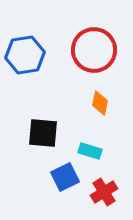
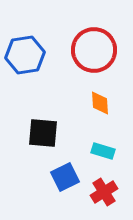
orange diamond: rotated 15 degrees counterclockwise
cyan rectangle: moved 13 px right
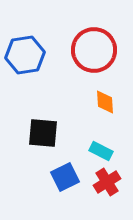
orange diamond: moved 5 px right, 1 px up
cyan rectangle: moved 2 px left; rotated 10 degrees clockwise
red cross: moved 3 px right, 10 px up
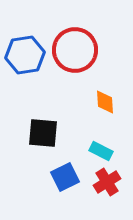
red circle: moved 19 px left
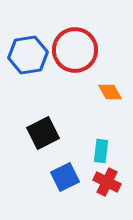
blue hexagon: moved 3 px right
orange diamond: moved 5 px right, 10 px up; rotated 25 degrees counterclockwise
black square: rotated 32 degrees counterclockwise
cyan rectangle: rotated 70 degrees clockwise
red cross: rotated 32 degrees counterclockwise
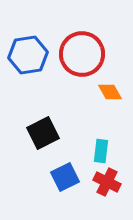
red circle: moved 7 px right, 4 px down
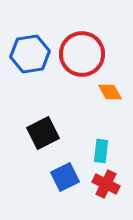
blue hexagon: moved 2 px right, 1 px up
red cross: moved 1 px left, 2 px down
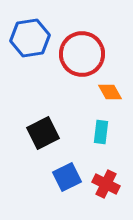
blue hexagon: moved 16 px up
cyan rectangle: moved 19 px up
blue square: moved 2 px right
